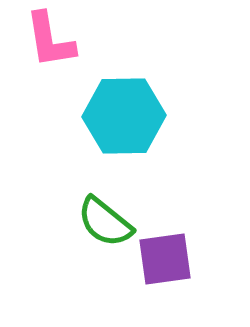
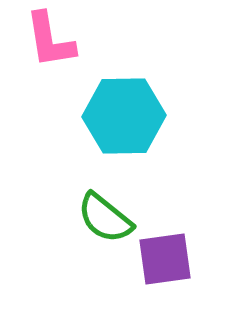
green semicircle: moved 4 px up
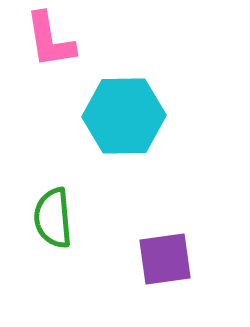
green semicircle: moved 52 px left; rotated 46 degrees clockwise
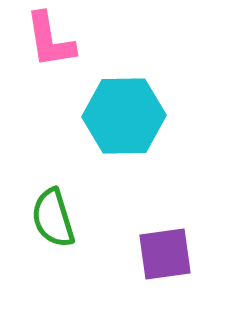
green semicircle: rotated 12 degrees counterclockwise
purple square: moved 5 px up
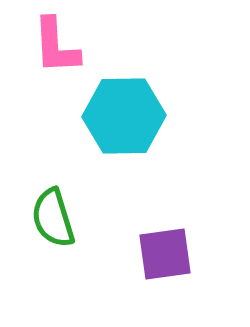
pink L-shape: moved 6 px right, 6 px down; rotated 6 degrees clockwise
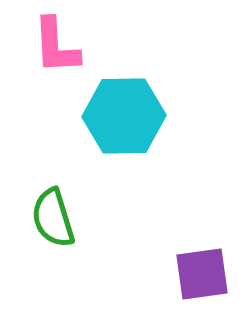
purple square: moved 37 px right, 20 px down
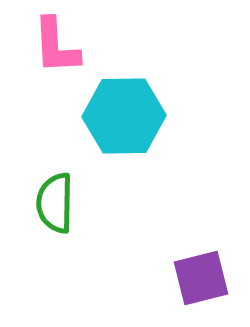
green semicircle: moved 2 px right, 15 px up; rotated 18 degrees clockwise
purple square: moved 1 px left, 4 px down; rotated 6 degrees counterclockwise
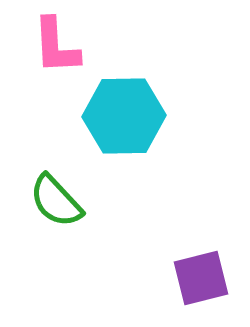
green semicircle: moved 1 px right, 2 px up; rotated 44 degrees counterclockwise
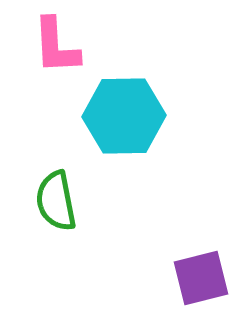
green semicircle: rotated 32 degrees clockwise
